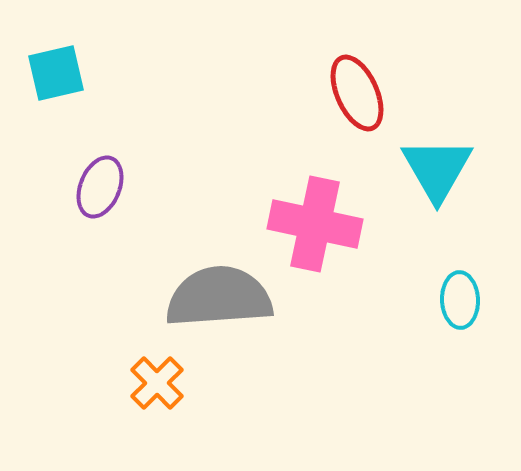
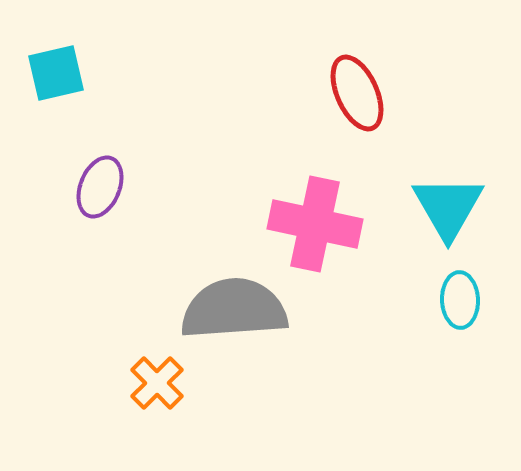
cyan triangle: moved 11 px right, 38 px down
gray semicircle: moved 15 px right, 12 px down
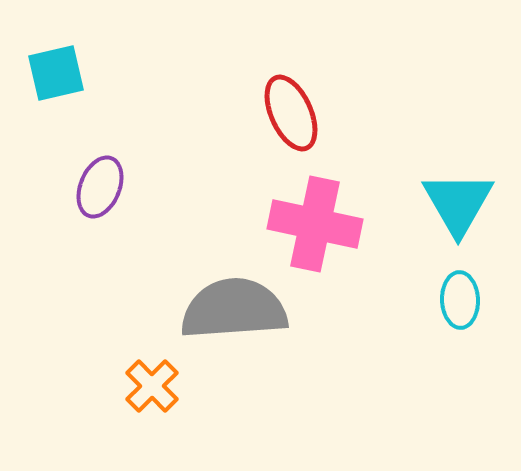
red ellipse: moved 66 px left, 20 px down
cyan triangle: moved 10 px right, 4 px up
orange cross: moved 5 px left, 3 px down
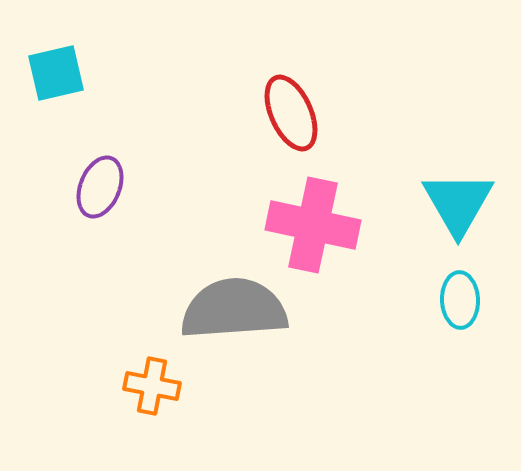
pink cross: moved 2 px left, 1 px down
orange cross: rotated 34 degrees counterclockwise
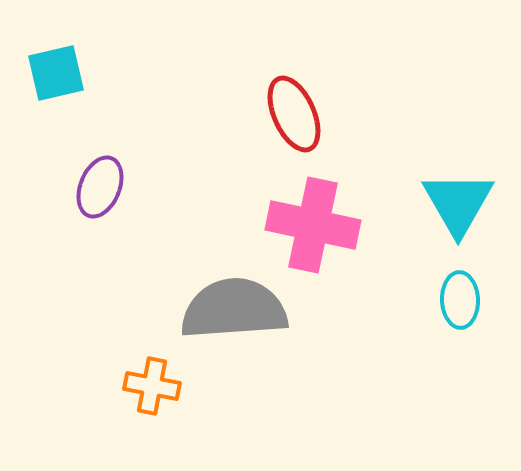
red ellipse: moved 3 px right, 1 px down
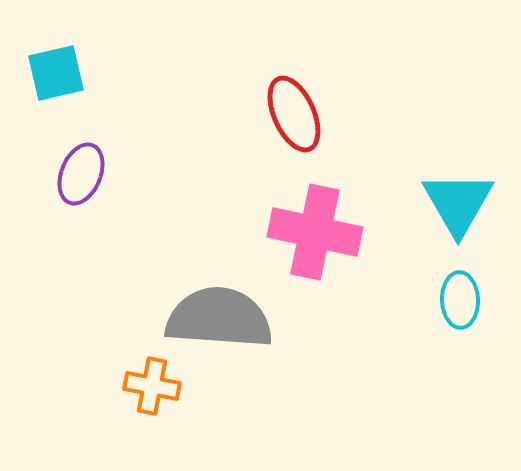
purple ellipse: moved 19 px left, 13 px up
pink cross: moved 2 px right, 7 px down
gray semicircle: moved 15 px left, 9 px down; rotated 8 degrees clockwise
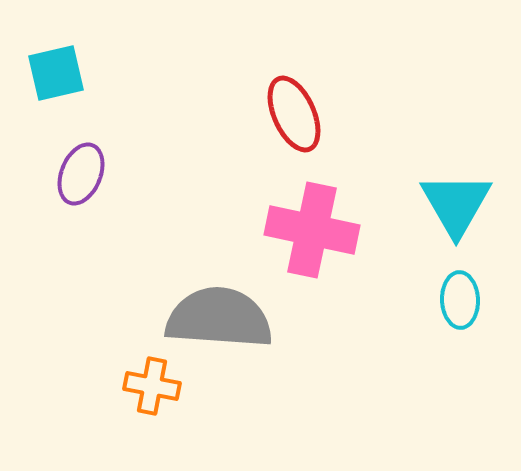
cyan triangle: moved 2 px left, 1 px down
pink cross: moved 3 px left, 2 px up
